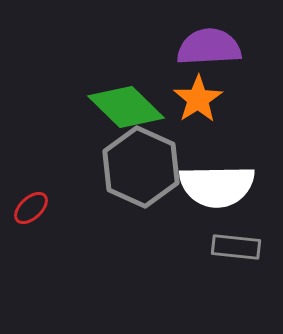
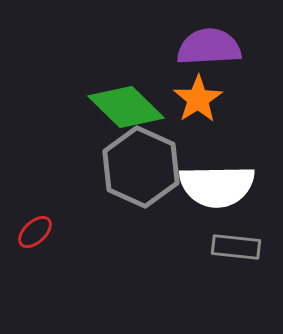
red ellipse: moved 4 px right, 24 px down
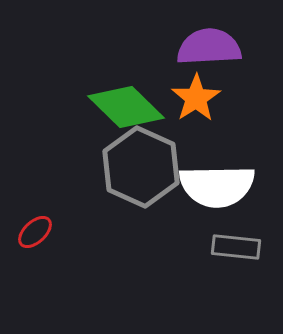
orange star: moved 2 px left, 1 px up
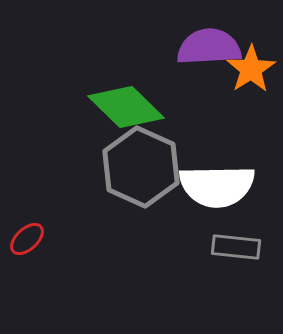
orange star: moved 55 px right, 29 px up
red ellipse: moved 8 px left, 7 px down
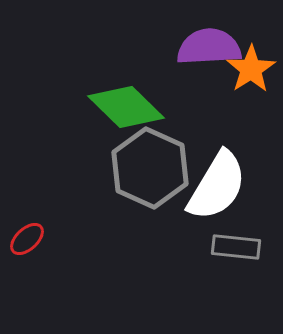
gray hexagon: moved 9 px right, 1 px down
white semicircle: rotated 58 degrees counterclockwise
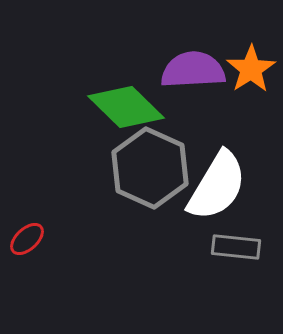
purple semicircle: moved 16 px left, 23 px down
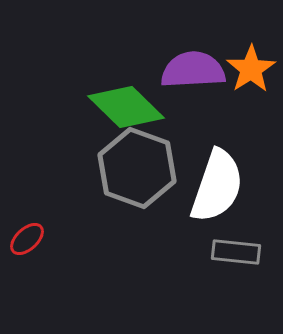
gray hexagon: moved 13 px left; rotated 4 degrees counterclockwise
white semicircle: rotated 12 degrees counterclockwise
gray rectangle: moved 5 px down
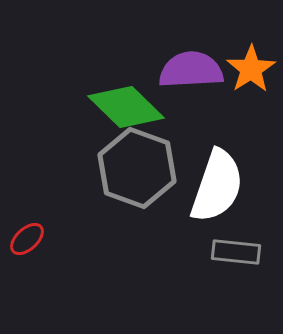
purple semicircle: moved 2 px left
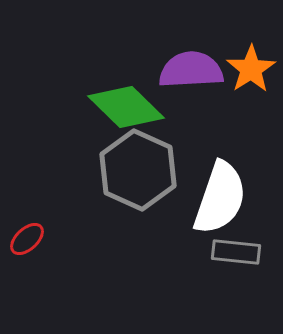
gray hexagon: moved 1 px right, 2 px down; rotated 4 degrees clockwise
white semicircle: moved 3 px right, 12 px down
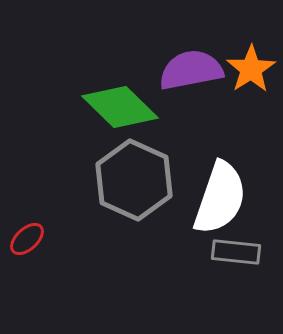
purple semicircle: rotated 8 degrees counterclockwise
green diamond: moved 6 px left
gray hexagon: moved 4 px left, 10 px down
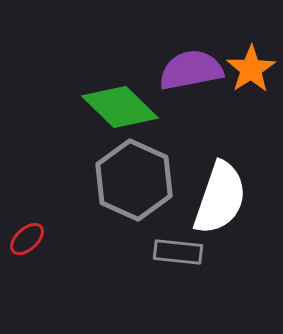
gray rectangle: moved 58 px left
